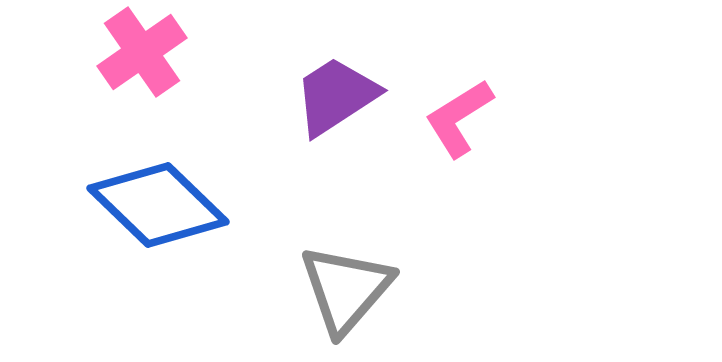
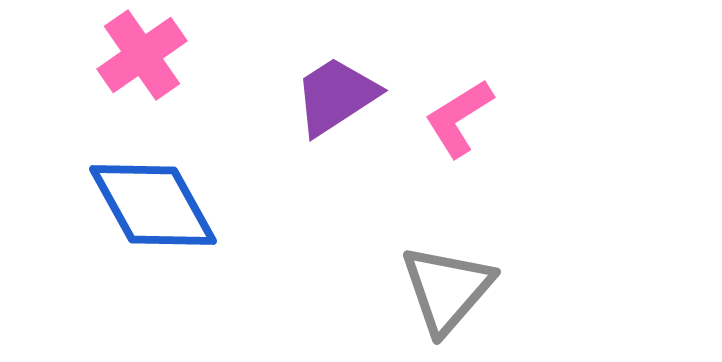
pink cross: moved 3 px down
blue diamond: moved 5 px left; rotated 17 degrees clockwise
gray triangle: moved 101 px right
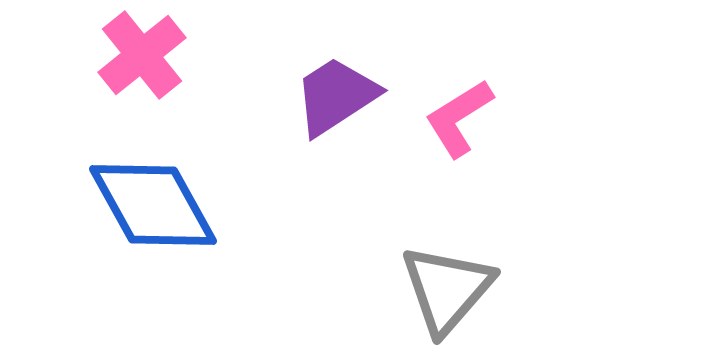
pink cross: rotated 4 degrees counterclockwise
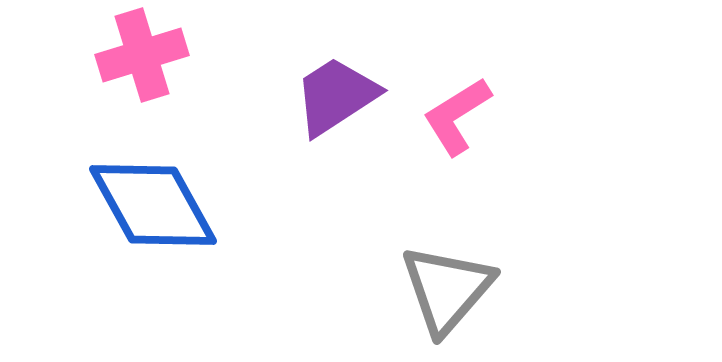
pink cross: rotated 22 degrees clockwise
pink L-shape: moved 2 px left, 2 px up
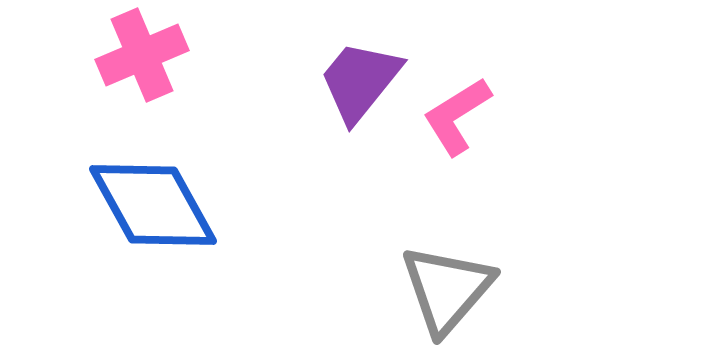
pink cross: rotated 6 degrees counterclockwise
purple trapezoid: moved 24 px right, 15 px up; rotated 18 degrees counterclockwise
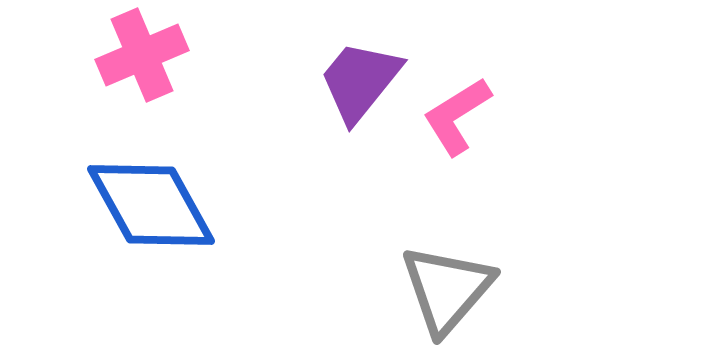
blue diamond: moved 2 px left
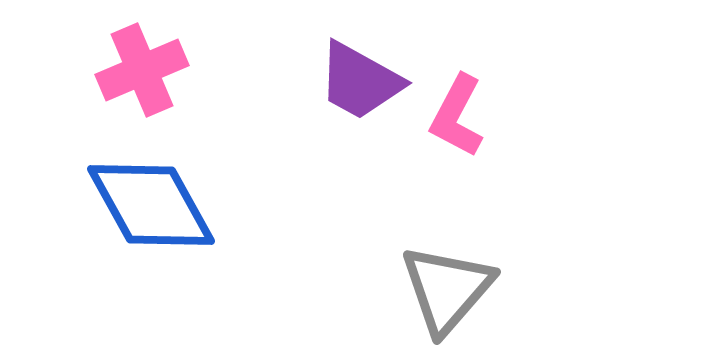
pink cross: moved 15 px down
purple trapezoid: rotated 100 degrees counterclockwise
pink L-shape: rotated 30 degrees counterclockwise
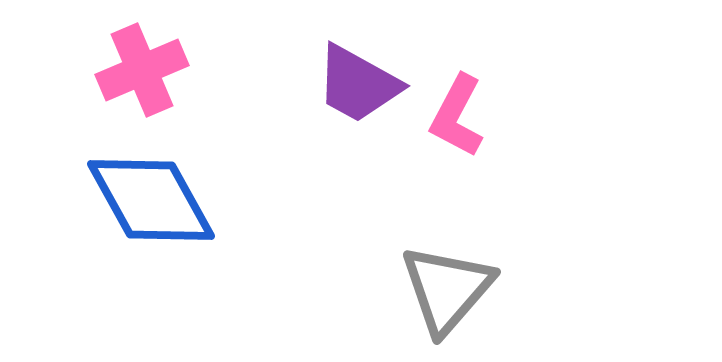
purple trapezoid: moved 2 px left, 3 px down
blue diamond: moved 5 px up
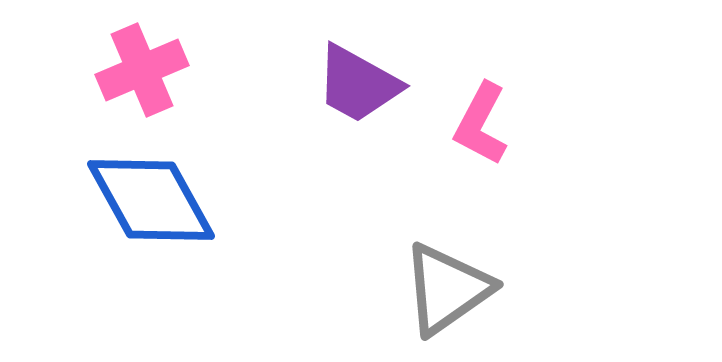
pink L-shape: moved 24 px right, 8 px down
gray triangle: rotated 14 degrees clockwise
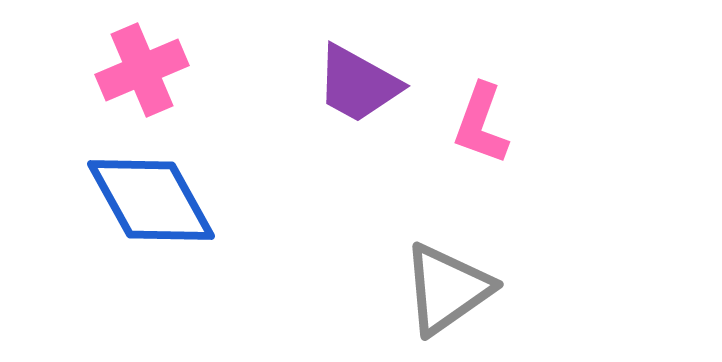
pink L-shape: rotated 8 degrees counterclockwise
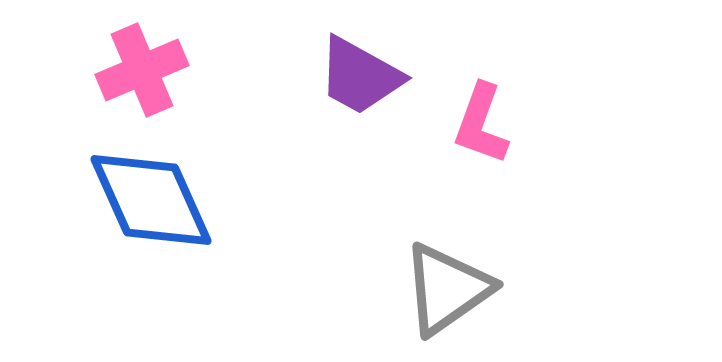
purple trapezoid: moved 2 px right, 8 px up
blue diamond: rotated 5 degrees clockwise
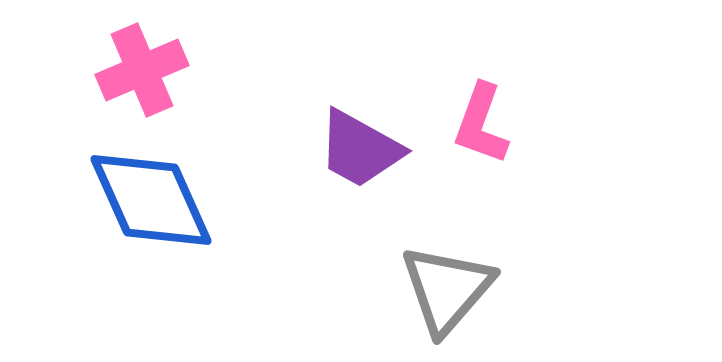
purple trapezoid: moved 73 px down
gray triangle: rotated 14 degrees counterclockwise
